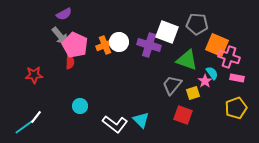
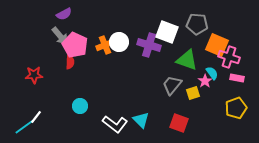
red square: moved 4 px left, 8 px down
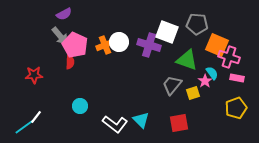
red square: rotated 30 degrees counterclockwise
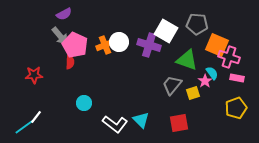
white square: moved 1 px left, 1 px up; rotated 10 degrees clockwise
cyan circle: moved 4 px right, 3 px up
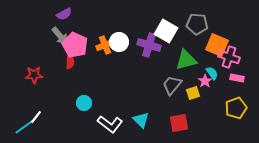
green triangle: moved 1 px left; rotated 35 degrees counterclockwise
white L-shape: moved 5 px left
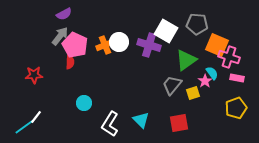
gray arrow: rotated 102 degrees counterclockwise
green triangle: rotated 20 degrees counterclockwise
white L-shape: rotated 85 degrees clockwise
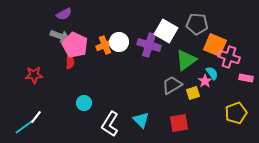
gray arrow: rotated 72 degrees clockwise
orange square: moved 2 px left
pink rectangle: moved 9 px right
gray trapezoid: rotated 20 degrees clockwise
yellow pentagon: moved 5 px down
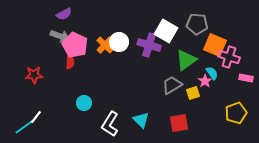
orange cross: rotated 24 degrees counterclockwise
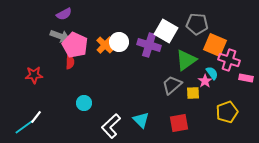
pink cross: moved 3 px down
gray trapezoid: rotated 10 degrees counterclockwise
yellow square: rotated 16 degrees clockwise
yellow pentagon: moved 9 px left, 1 px up
white L-shape: moved 1 px right, 2 px down; rotated 15 degrees clockwise
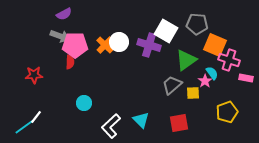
pink pentagon: rotated 25 degrees counterclockwise
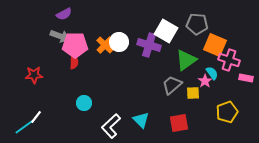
red semicircle: moved 4 px right
